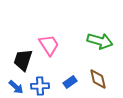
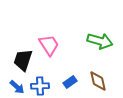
brown diamond: moved 2 px down
blue arrow: moved 1 px right
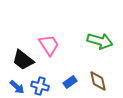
black trapezoid: rotated 70 degrees counterclockwise
blue cross: rotated 18 degrees clockwise
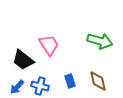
blue rectangle: moved 1 px up; rotated 72 degrees counterclockwise
blue arrow: rotated 91 degrees clockwise
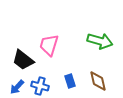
pink trapezoid: rotated 130 degrees counterclockwise
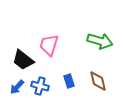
blue rectangle: moved 1 px left
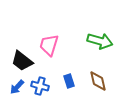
black trapezoid: moved 1 px left, 1 px down
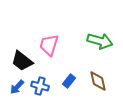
blue rectangle: rotated 56 degrees clockwise
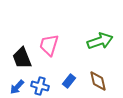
green arrow: rotated 35 degrees counterclockwise
black trapezoid: moved 3 px up; rotated 30 degrees clockwise
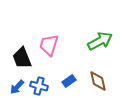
green arrow: rotated 10 degrees counterclockwise
blue rectangle: rotated 16 degrees clockwise
blue cross: moved 1 px left
